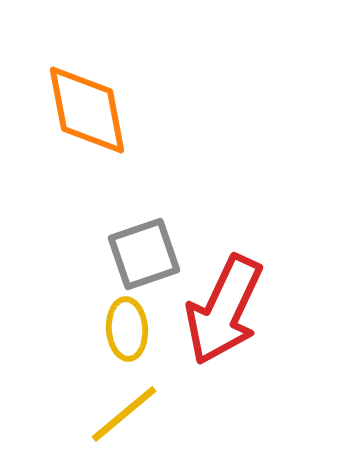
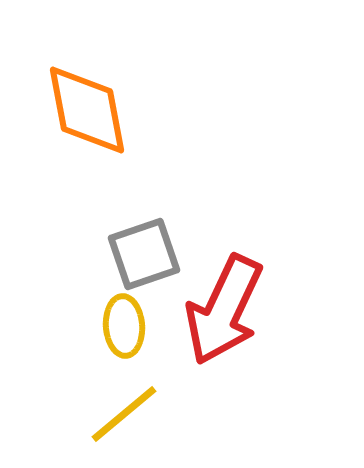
yellow ellipse: moved 3 px left, 3 px up
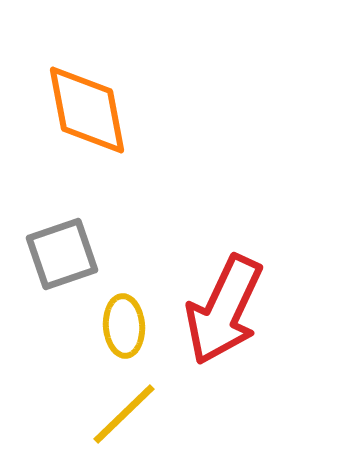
gray square: moved 82 px left
yellow line: rotated 4 degrees counterclockwise
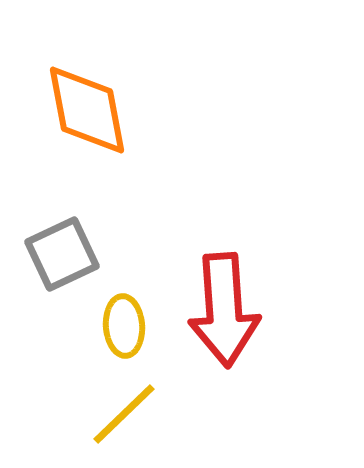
gray square: rotated 6 degrees counterclockwise
red arrow: rotated 29 degrees counterclockwise
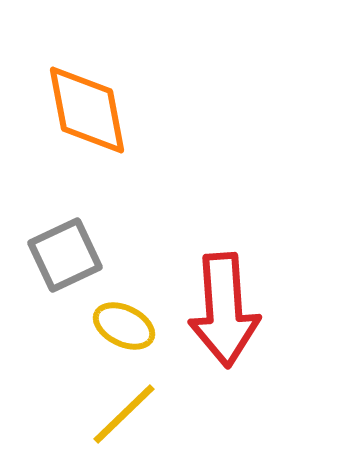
gray square: moved 3 px right, 1 px down
yellow ellipse: rotated 60 degrees counterclockwise
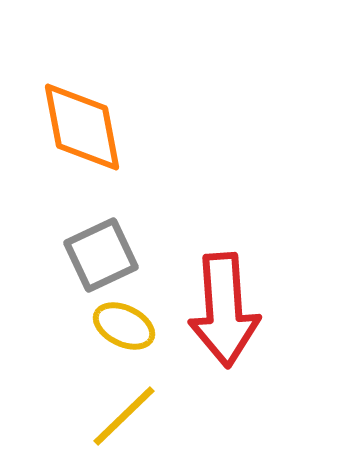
orange diamond: moved 5 px left, 17 px down
gray square: moved 36 px right
yellow line: moved 2 px down
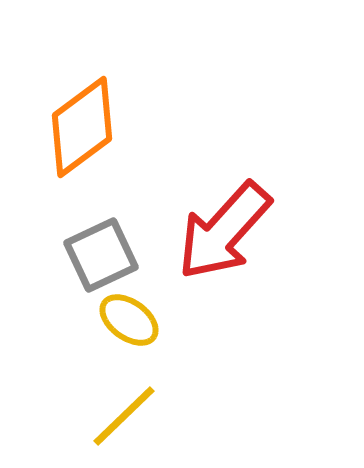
orange diamond: rotated 64 degrees clockwise
red arrow: moved 79 px up; rotated 46 degrees clockwise
yellow ellipse: moved 5 px right, 6 px up; rotated 10 degrees clockwise
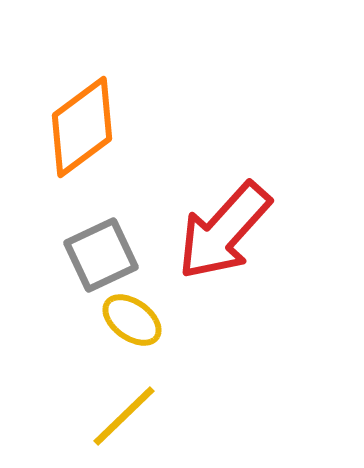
yellow ellipse: moved 3 px right
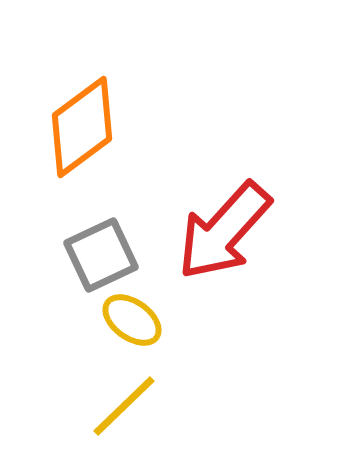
yellow line: moved 10 px up
